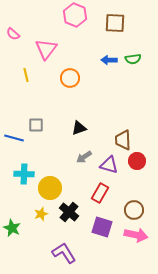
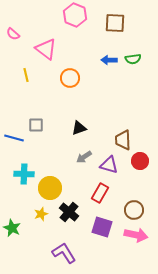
pink triangle: rotated 30 degrees counterclockwise
red circle: moved 3 px right
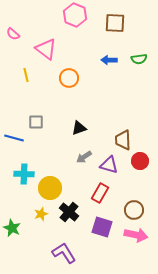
green semicircle: moved 6 px right
orange circle: moved 1 px left
gray square: moved 3 px up
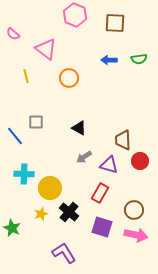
yellow line: moved 1 px down
black triangle: rotated 49 degrees clockwise
blue line: moved 1 px right, 2 px up; rotated 36 degrees clockwise
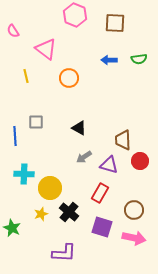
pink semicircle: moved 3 px up; rotated 16 degrees clockwise
blue line: rotated 36 degrees clockwise
pink arrow: moved 2 px left, 3 px down
purple L-shape: rotated 125 degrees clockwise
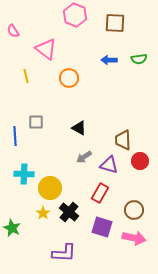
yellow star: moved 2 px right, 1 px up; rotated 16 degrees counterclockwise
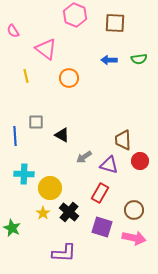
black triangle: moved 17 px left, 7 px down
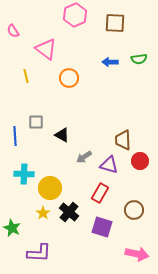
pink hexagon: rotated 15 degrees clockwise
blue arrow: moved 1 px right, 2 px down
pink arrow: moved 3 px right, 16 px down
purple L-shape: moved 25 px left
